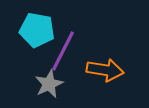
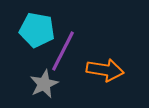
gray star: moved 5 px left
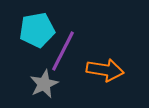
cyan pentagon: rotated 20 degrees counterclockwise
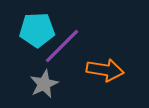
cyan pentagon: rotated 8 degrees clockwise
purple line: moved 1 px left, 5 px up; rotated 18 degrees clockwise
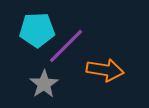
purple line: moved 4 px right
gray star: rotated 8 degrees counterclockwise
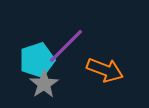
cyan pentagon: moved 30 px down; rotated 16 degrees counterclockwise
orange arrow: rotated 12 degrees clockwise
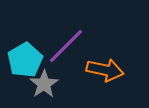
cyan pentagon: moved 12 px left; rotated 12 degrees counterclockwise
orange arrow: rotated 9 degrees counterclockwise
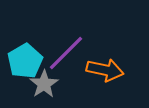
purple line: moved 7 px down
cyan pentagon: moved 1 px down
